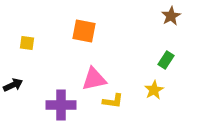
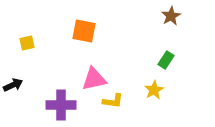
yellow square: rotated 21 degrees counterclockwise
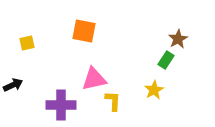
brown star: moved 7 px right, 23 px down
yellow L-shape: rotated 95 degrees counterclockwise
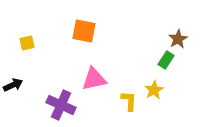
yellow L-shape: moved 16 px right
purple cross: rotated 24 degrees clockwise
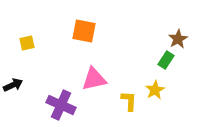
yellow star: moved 1 px right
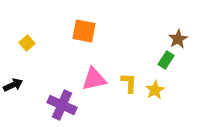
yellow square: rotated 28 degrees counterclockwise
yellow L-shape: moved 18 px up
purple cross: moved 1 px right
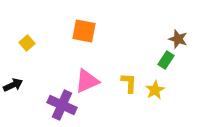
brown star: rotated 24 degrees counterclockwise
pink triangle: moved 7 px left, 2 px down; rotated 12 degrees counterclockwise
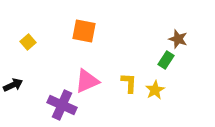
yellow square: moved 1 px right, 1 px up
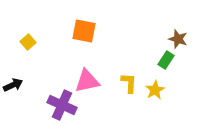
pink triangle: rotated 12 degrees clockwise
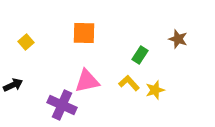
orange square: moved 2 px down; rotated 10 degrees counterclockwise
yellow square: moved 2 px left
green rectangle: moved 26 px left, 5 px up
yellow L-shape: rotated 45 degrees counterclockwise
yellow star: rotated 12 degrees clockwise
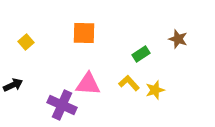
green rectangle: moved 1 px right, 1 px up; rotated 24 degrees clockwise
pink triangle: moved 1 px right, 3 px down; rotated 16 degrees clockwise
